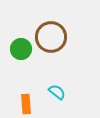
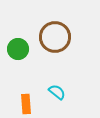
brown circle: moved 4 px right
green circle: moved 3 px left
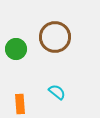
green circle: moved 2 px left
orange rectangle: moved 6 px left
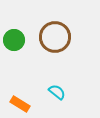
green circle: moved 2 px left, 9 px up
orange rectangle: rotated 54 degrees counterclockwise
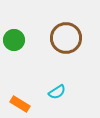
brown circle: moved 11 px right, 1 px down
cyan semicircle: rotated 108 degrees clockwise
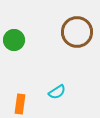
brown circle: moved 11 px right, 6 px up
orange rectangle: rotated 66 degrees clockwise
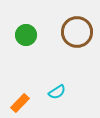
green circle: moved 12 px right, 5 px up
orange rectangle: moved 1 px up; rotated 36 degrees clockwise
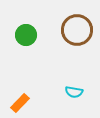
brown circle: moved 2 px up
cyan semicircle: moved 17 px right; rotated 42 degrees clockwise
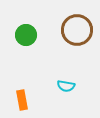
cyan semicircle: moved 8 px left, 6 px up
orange rectangle: moved 2 px right, 3 px up; rotated 54 degrees counterclockwise
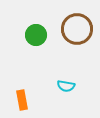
brown circle: moved 1 px up
green circle: moved 10 px right
